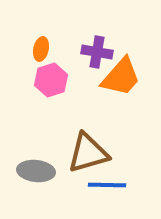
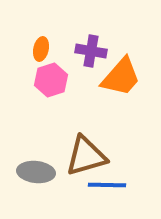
purple cross: moved 6 px left, 1 px up
brown triangle: moved 2 px left, 3 px down
gray ellipse: moved 1 px down
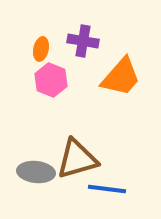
purple cross: moved 8 px left, 10 px up
pink hexagon: rotated 20 degrees counterclockwise
brown triangle: moved 9 px left, 3 px down
blue line: moved 4 px down; rotated 6 degrees clockwise
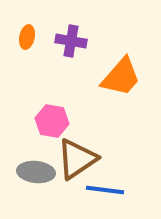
purple cross: moved 12 px left
orange ellipse: moved 14 px left, 12 px up
pink hexagon: moved 1 px right, 41 px down; rotated 12 degrees counterclockwise
brown triangle: rotated 18 degrees counterclockwise
blue line: moved 2 px left, 1 px down
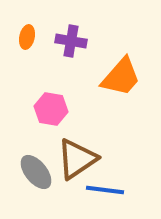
pink hexagon: moved 1 px left, 12 px up
gray ellipse: rotated 45 degrees clockwise
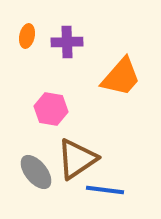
orange ellipse: moved 1 px up
purple cross: moved 4 px left, 1 px down; rotated 12 degrees counterclockwise
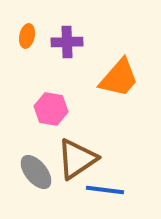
orange trapezoid: moved 2 px left, 1 px down
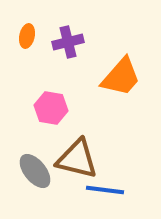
purple cross: moved 1 px right; rotated 12 degrees counterclockwise
orange trapezoid: moved 2 px right, 1 px up
pink hexagon: moved 1 px up
brown triangle: rotated 48 degrees clockwise
gray ellipse: moved 1 px left, 1 px up
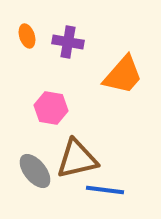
orange ellipse: rotated 30 degrees counterclockwise
purple cross: rotated 24 degrees clockwise
orange trapezoid: moved 2 px right, 2 px up
brown triangle: rotated 27 degrees counterclockwise
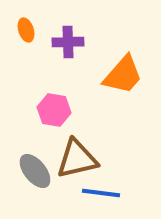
orange ellipse: moved 1 px left, 6 px up
purple cross: rotated 12 degrees counterclockwise
pink hexagon: moved 3 px right, 2 px down
blue line: moved 4 px left, 3 px down
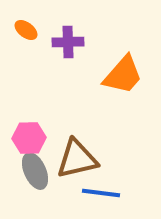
orange ellipse: rotated 35 degrees counterclockwise
pink hexagon: moved 25 px left, 28 px down; rotated 12 degrees counterclockwise
gray ellipse: rotated 15 degrees clockwise
